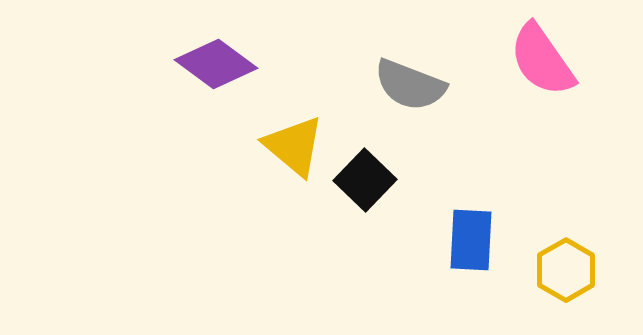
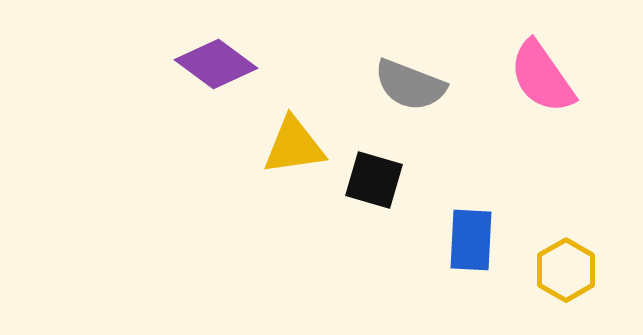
pink semicircle: moved 17 px down
yellow triangle: rotated 48 degrees counterclockwise
black square: moved 9 px right; rotated 28 degrees counterclockwise
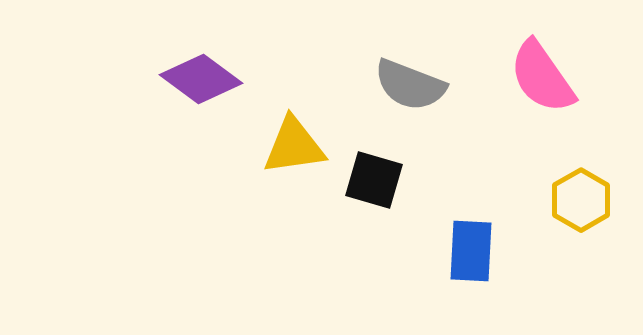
purple diamond: moved 15 px left, 15 px down
blue rectangle: moved 11 px down
yellow hexagon: moved 15 px right, 70 px up
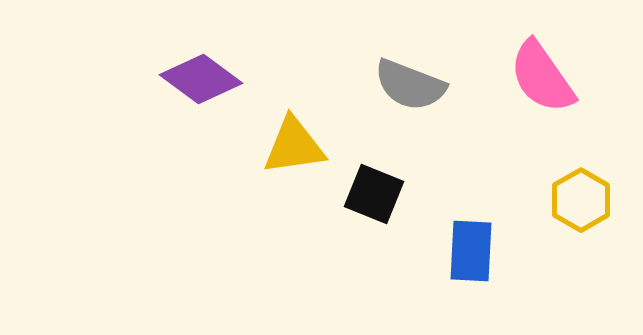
black square: moved 14 px down; rotated 6 degrees clockwise
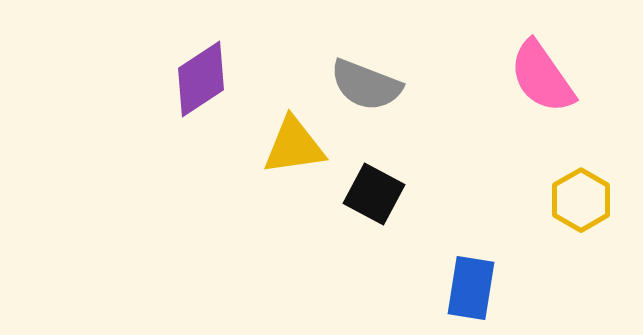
purple diamond: rotated 70 degrees counterclockwise
gray semicircle: moved 44 px left
black square: rotated 6 degrees clockwise
blue rectangle: moved 37 px down; rotated 6 degrees clockwise
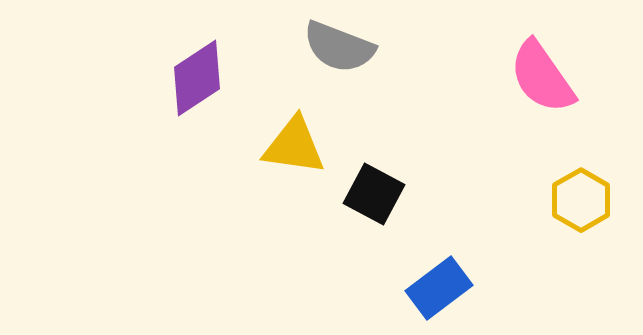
purple diamond: moved 4 px left, 1 px up
gray semicircle: moved 27 px left, 38 px up
yellow triangle: rotated 16 degrees clockwise
blue rectangle: moved 32 px left; rotated 44 degrees clockwise
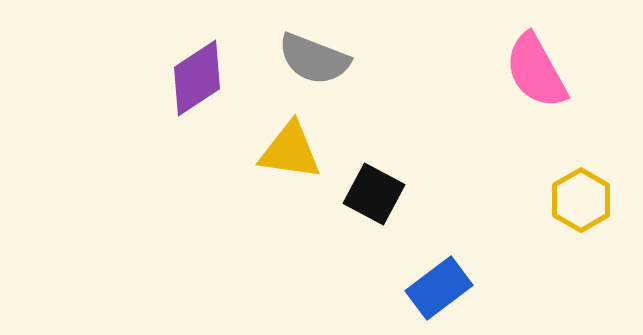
gray semicircle: moved 25 px left, 12 px down
pink semicircle: moved 6 px left, 6 px up; rotated 6 degrees clockwise
yellow triangle: moved 4 px left, 5 px down
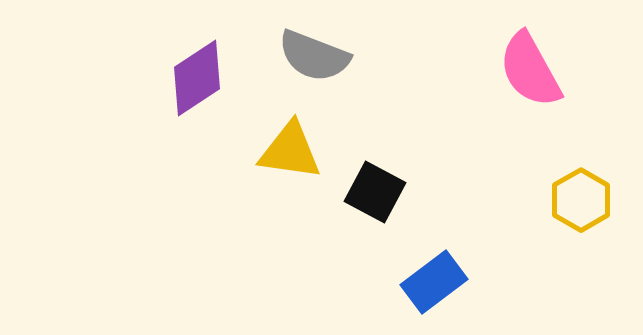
gray semicircle: moved 3 px up
pink semicircle: moved 6 px left, 1 px up
black square: moved 1 px right, 2 px up
blue rectangle: moved 5 px left, 6 px up
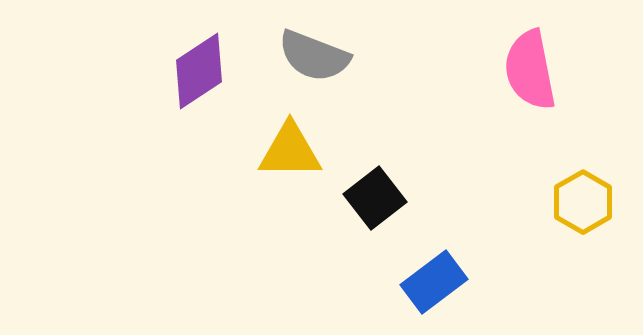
pink semicircle: rotated 18 degrees clockwise
purple diamond: moved 2 px right, 7 px up
yellow triangle: rotated 8 degrees counterclockwise
black square: moved 6 px down; rotated 24 degrees clockwise
yellow hexagon: moved 2 px right, 2 px down
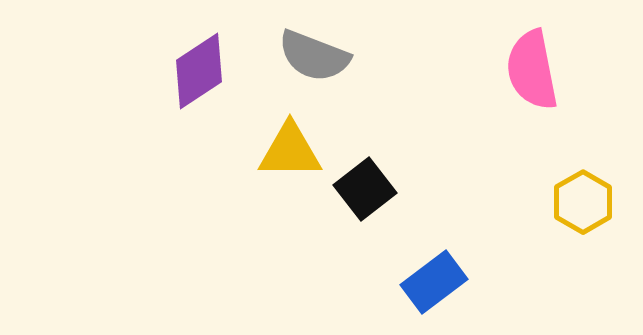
pink semicircle: moved 2 px right
black square: moved 10 px left, 9 px up
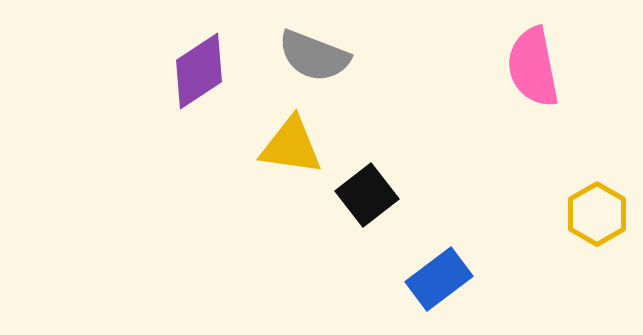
pink semicircle: moved 1 px right, 3 px up
yellow triangle: moved 1 px right, 5 px up; rotated 8 degrees clockwise
black square: moved 2 px right, 6 px down
yellow hexagon: moved 14 px right, 12 px down
blue rectangle: moved 5 px right, 3 px up
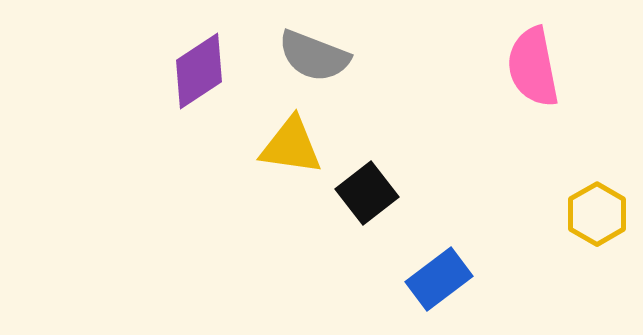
black square: moved 2 px up
